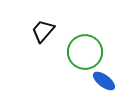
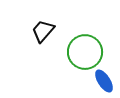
blue ellipse: rotated 20 degrees clockwise
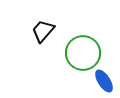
green circle: moved 2 px left, 1 px down
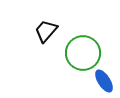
black trapezoid: moved 3 px right
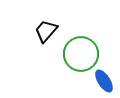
green circle: moved 2 px left, 1 px down
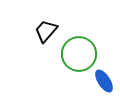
green circle: moved 2 px left
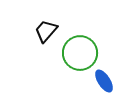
green circle: moved 1 px right, 1 px up
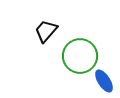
green circle: moved 3 px down
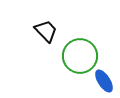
black trapezoid: rotated 95 degrees clockwise
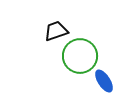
black trapezoid: moved 10 px right; rotated 65 degrees counterclockwise
